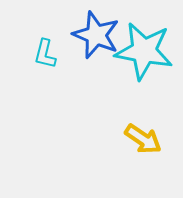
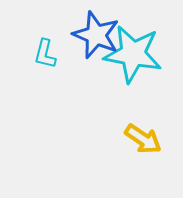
cyan star: moved 11 px left, 3 px down
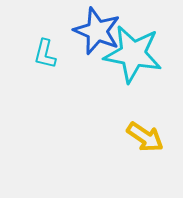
blue star: moved 1 px right, 4 px up
yellow arrow: moved 2 px right, 2 px up
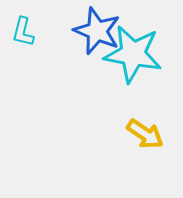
cyan L-shape: moved 22 px left, 22 px up
yellow arrow: moved 3 px up
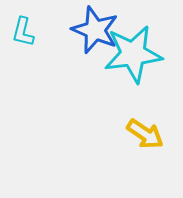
blue star: moved 2 px left, 1 px up
cyan star: rotated 18 degrees counterclockwise
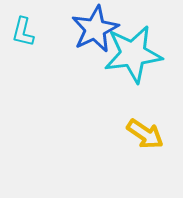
blue star: moved 1 px up; rotated 24 degrees clockwise
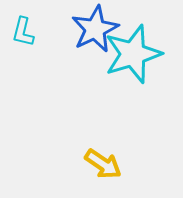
cyan star: rotated 10 degrees counterclockwise
yellow arrow: moved 42 px left, 30 px down
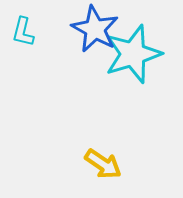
blue star: rotated 18 degrees counterclockwise
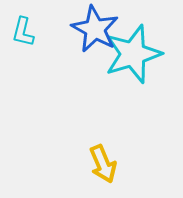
yellow arrow: rotated 33 degrees clockwise
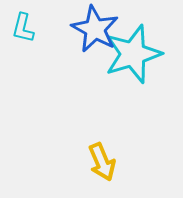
cyan L-shape: moved 4 px up
yellow arrow: moved 1 px left, 2 px up
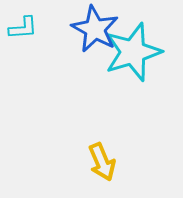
cyan L-shape: rotated 108 degrees counterclockwise
cyan star: moved 2 px up
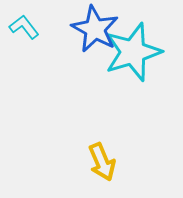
cyan L-shape: moved 1 px right, 1 px up; rotated 124 degrees counterclockwise
